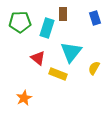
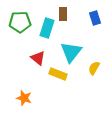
orange star: rotated 28 degrees counterclockwise
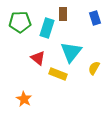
orange star: moved 1 px down; rotated 14 degrees clockwise
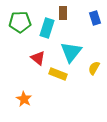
brown rectangle: moved 1 px up
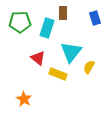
yellow semicircle: moved 5 px left, 1 px up
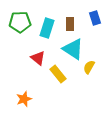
brown rectangle: moved 7 px right, 11 px down
cyan triangle: moved 2 px right, 3 px up; rotated 35 degrees counterclockwise
yellow rectangle: rotated 30 degrees clockwise
orange star: rotated 21 degrees clockwise
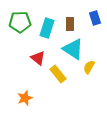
orange star: moved 1 px right, 1 px up
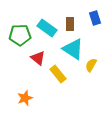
green pentagon: moved 13 px down
cyan rectangle: rotated 72 degrees counterclockwise
yellow semicircle: moved 2 px right, 2 px up
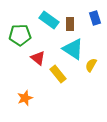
cyan rectangle: moved 2 px right, 8 px up
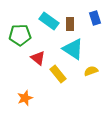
cyan rectangle: moved 1 px down
yellow semicircle: moved 6 px down; rotated 40 degrees clockwise
